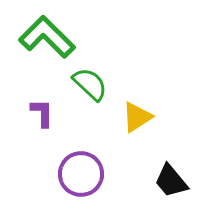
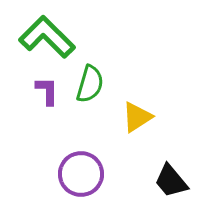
green semicircle: rotated 63 degrees clockwise
purple L-shape: moved 5 px right, 22 px up
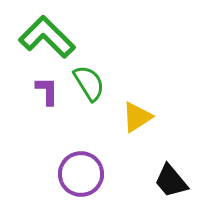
green semicircle: moved 1 px left, 1 px up; rotated 48 degrees counterclockwise
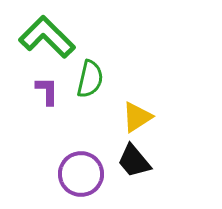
green semicircle: moved 1 px right, 4 px up; rotated 45 degrees clockwise
black trapezoid: moved 37 px left, 20 px up
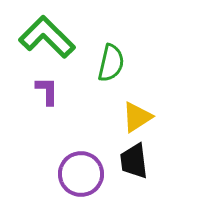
green semicircle: moved 21 px right, 16 px up
black trapezoid: rotated 33 degrees clockwise
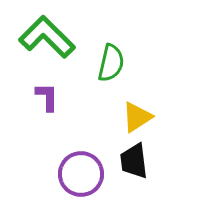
purple L-shape: moved 6 px down
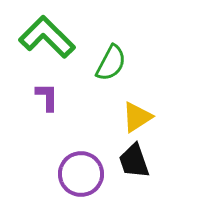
green semicircle: rotated 15 degrees clockwise
black trapezoid: rotated 12 degrees counterclockwise
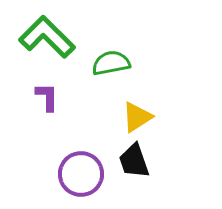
green semicircle: rotated 129 degrees counterclockwise
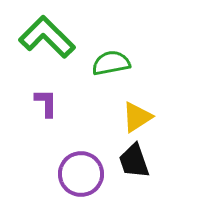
purple L-shape: moved 1 px left, 6 px down
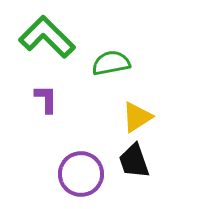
purple L-shape: moved 4 px up
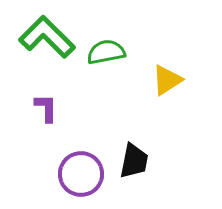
green semicircle: moved 5 px left, 11 px up
purple L-shape: moved 9 px down
yellow triangle: moved 30 px right, 37 px up
black trapezoid: rotated 150 degrees counterclockwise
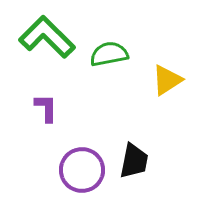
green semicircle: moved 3 px right, 2 px down
purple circle: moved 1 px right, 4 px up
